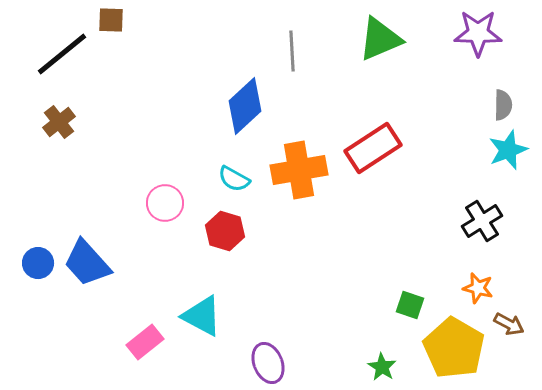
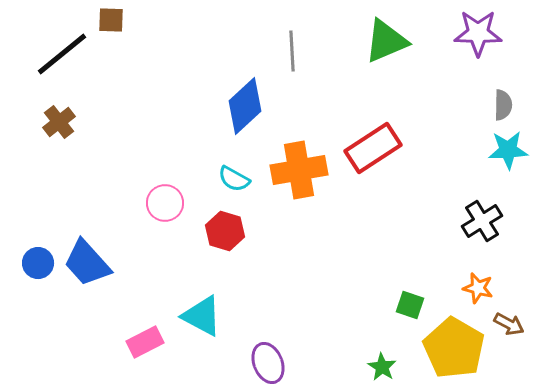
green triangle: moved 6 px right, 2 px down
cyan star: rotated 18 degrees clockwise
pink rectangle: rotated 12 degrees clockwise
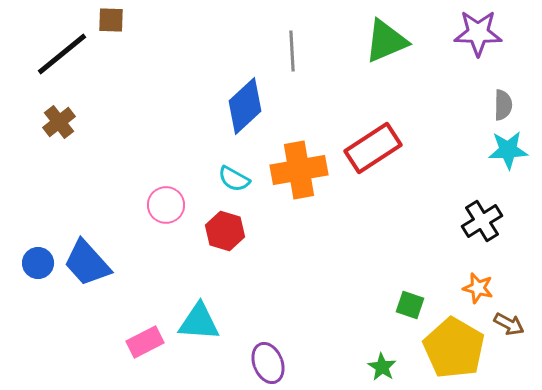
pink circle: moved 1 px right, 2 px down
cyan triangle: moved 3 px left, 6 px down; rotated 24 degrees counterclockwise
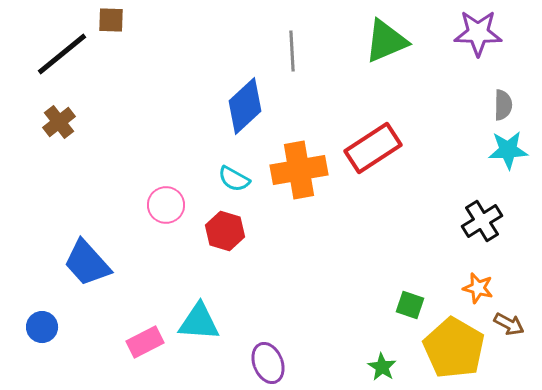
blue circle: moved 4 px right, 64 px down
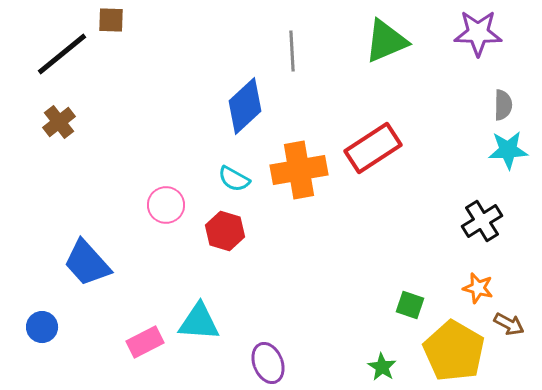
yellow pentagon: moved 3 px down
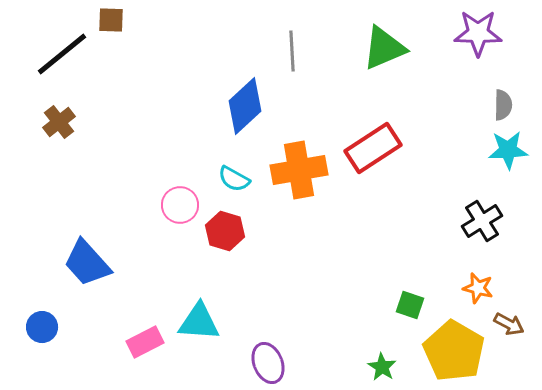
green triangle: moved 2 px left, 7 px down
pink circle: moved 14 px right
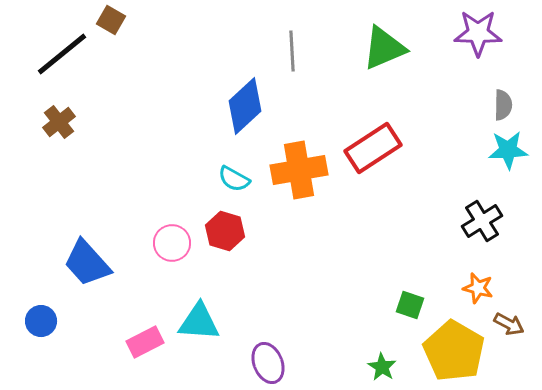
brown square: rotated 28 degrees clockwise
pink circle: moved 8 px left, 38 px down
blue circle: moved 1 px left, 6 px up
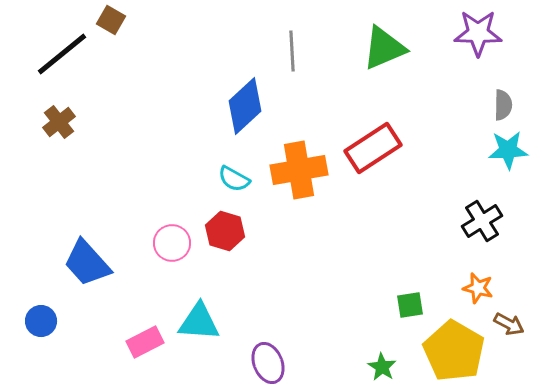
green square: rotated 28 degrees counterclockwise
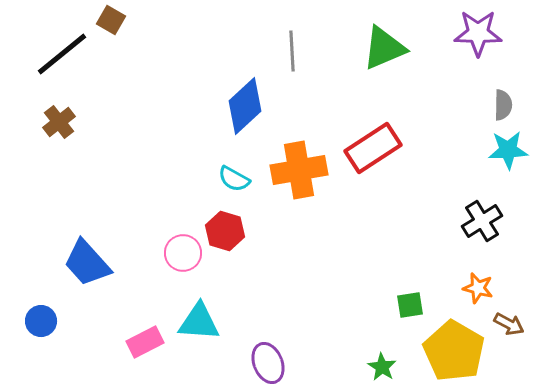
pink circle: moved 11 px right, 10 px down
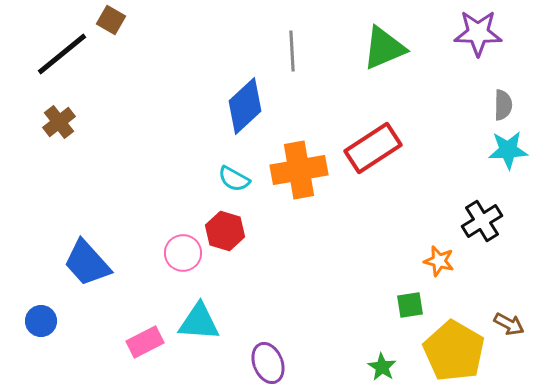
orange star: moved 39 px left, 27 px up
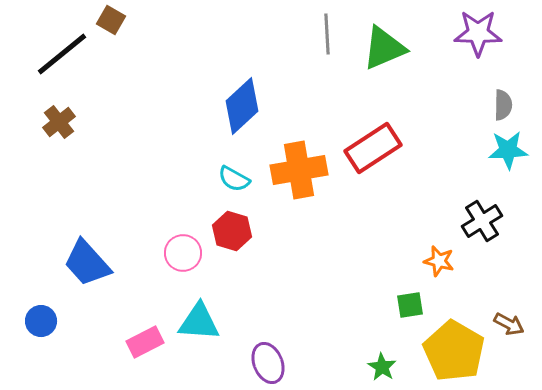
gray line: moved 35 px right, 17 px up
blue diamond: moved 3 px left
red hexagon: moved 7 px right
